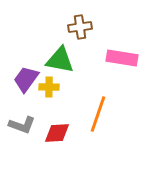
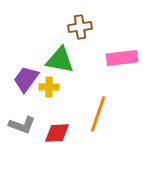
pink rectangle: rotated 16 degrees counterclockwise
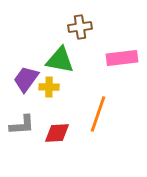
gray L-shape: rotated 24 degrees counterclockwise
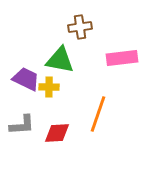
purple trapezoid: rotated 80 degrees clockwise
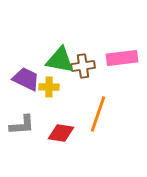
brown cross: moved 3 px right, 39 px down
red diamond: moved 4 px right; rotated 12 degrees clockwise
